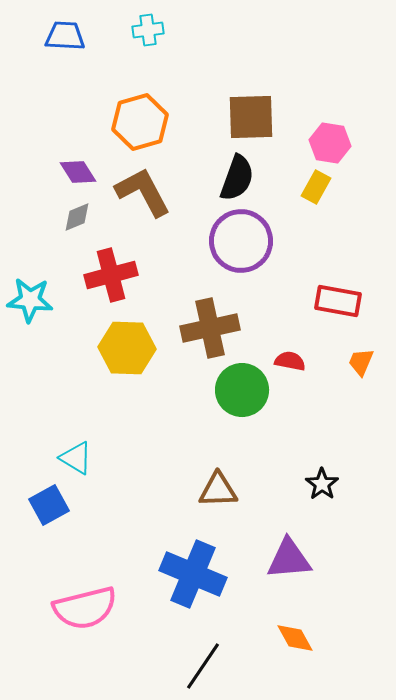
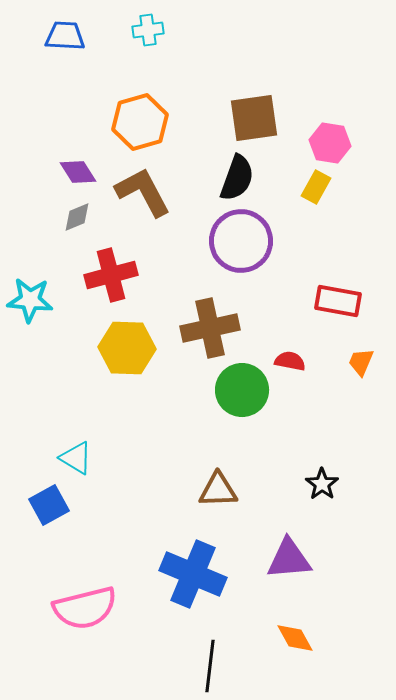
brown square: moved 3 px right, 1 px down; rotated 6 degrees counterclockwise
black line: moved 7 px right; rotated 27 degrees counterclockwise
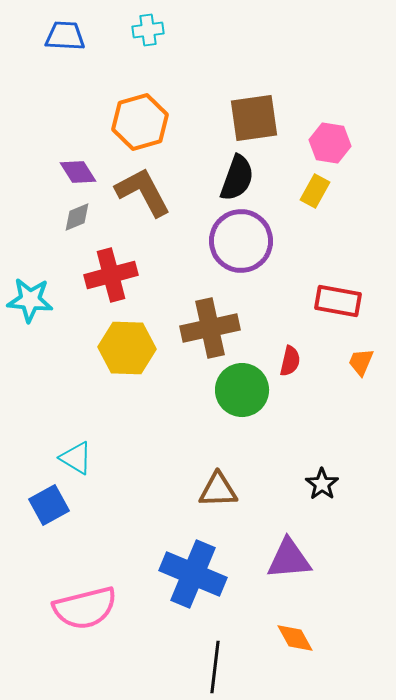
yellow rectangle: moved 1 px left, 4 px down
red semicircle: rotated 92 degrees clockwise
black line: moved 5 px right, 1 px down
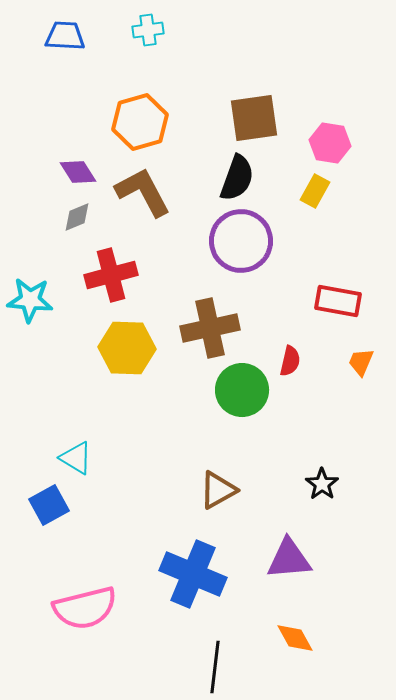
brown triangle: rotated 27 degrees counterclockwise
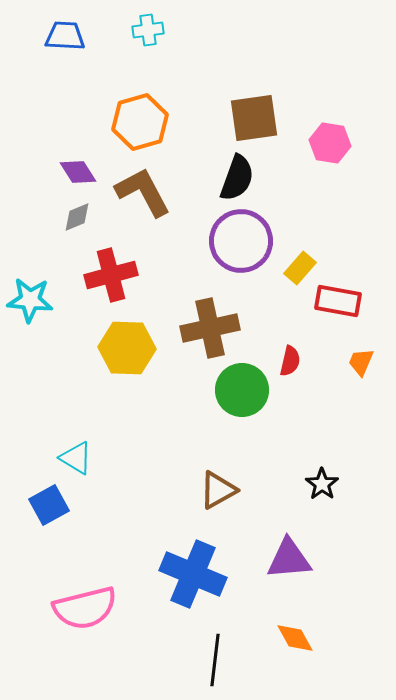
yellow rectangle: moved 15 px left, 77 px down; rotated 12 degrees clockwise
black line: moved 7 px up
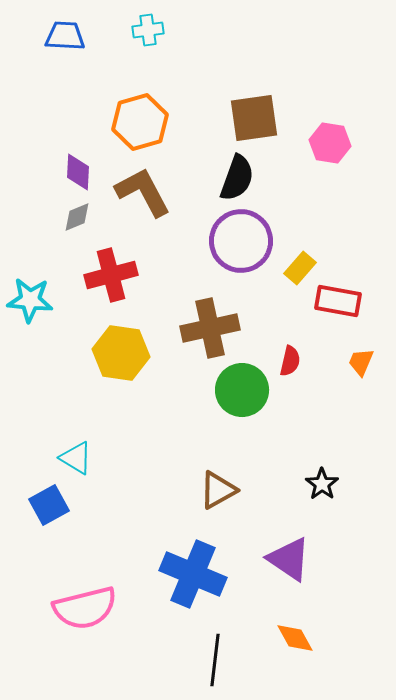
purple diamond: rotated 36 degrees clockwise
yellow hexagon: moved 6 px left, 5 px down; rotated 6 degrees clockwise
purple triangle: rotated 39 degrees clockwise
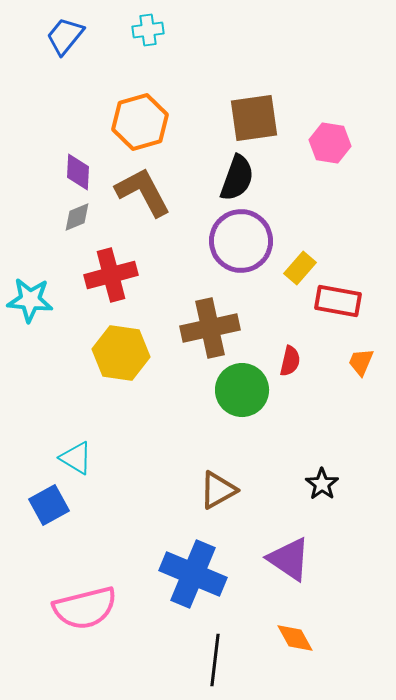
blue trapezoid: rotated 54 degrees counterclockwise
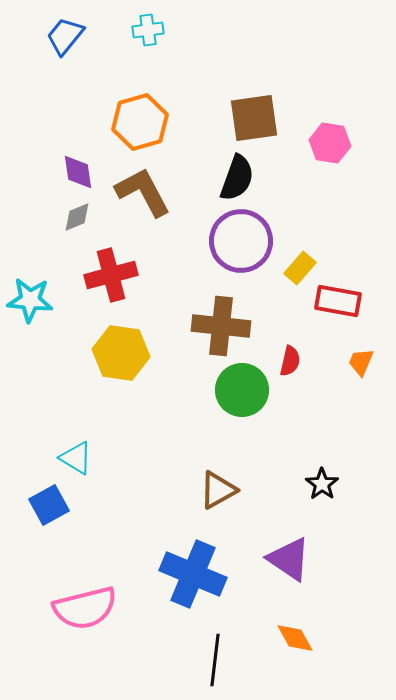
purple diamond: rotated 12 degrees counterclockwise
brown cross: moved 11 px right, 2 px up; rotated 18 degrees clockwise
